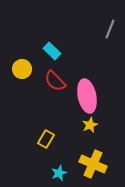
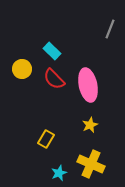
red semicircle: moved 1 px left, 2 px up
pink ellipse: moved 1 px right, 11 px up
yellow cross: moved 2 px left
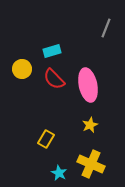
gray line: moved 4 px left, 1 px up
cyan rectangle: rotated 60 degrees counterclockwise
cyan star: rotated 21 degrees counterclockwise
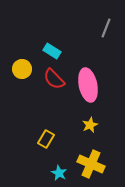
cyan rectangle: rotated 48 degrees clockwise
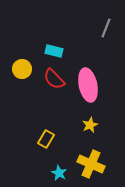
cyan rectangle: moved 2 px right; rotated 18 degrees counterclockwise
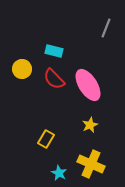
pink ellipse: rotated 20 degrees counterclockwise
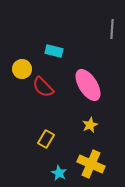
gray line: moved 6 px right, 1 px down; rotated 18 degrees counterclockwise
red semicircle: moved 11 px left, 8 px down
